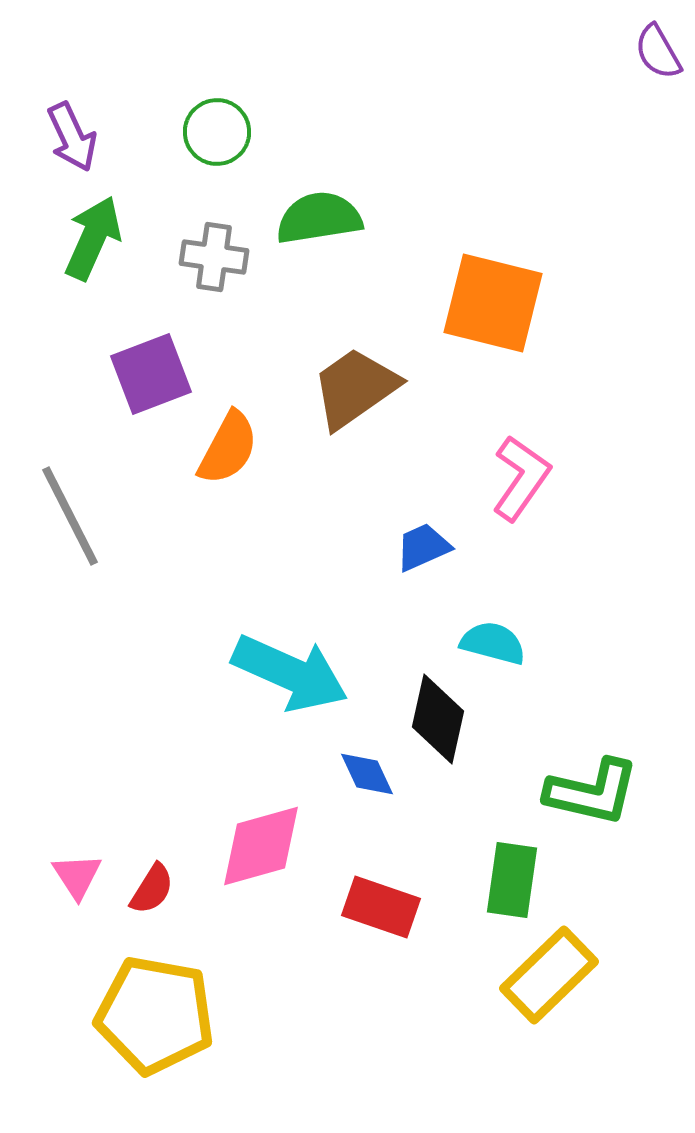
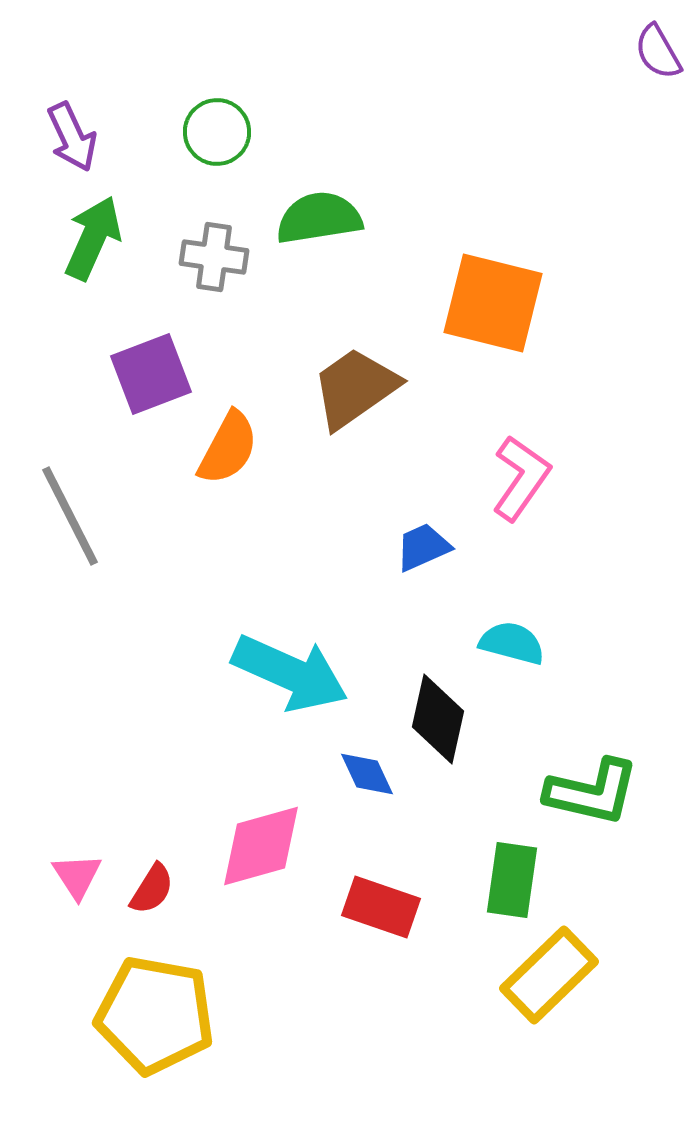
cyan semicircle: moved 19 px right
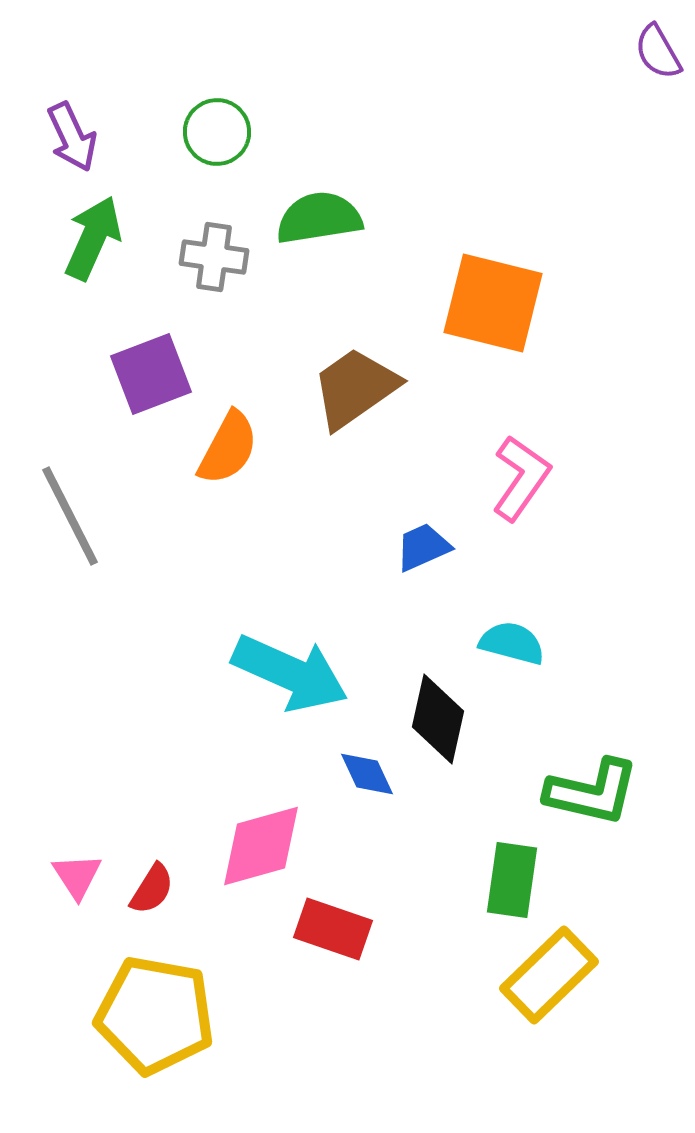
red rectangle: moved 48 px left, 22 px down
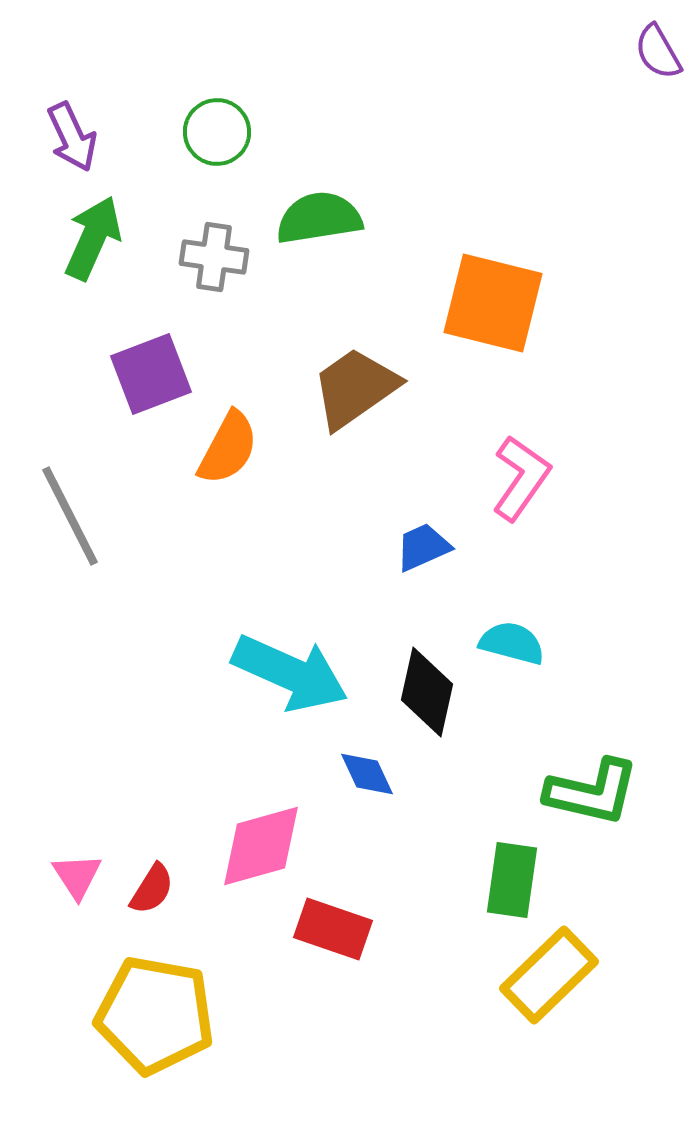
black diamond: moved 11 px left, 27 px up
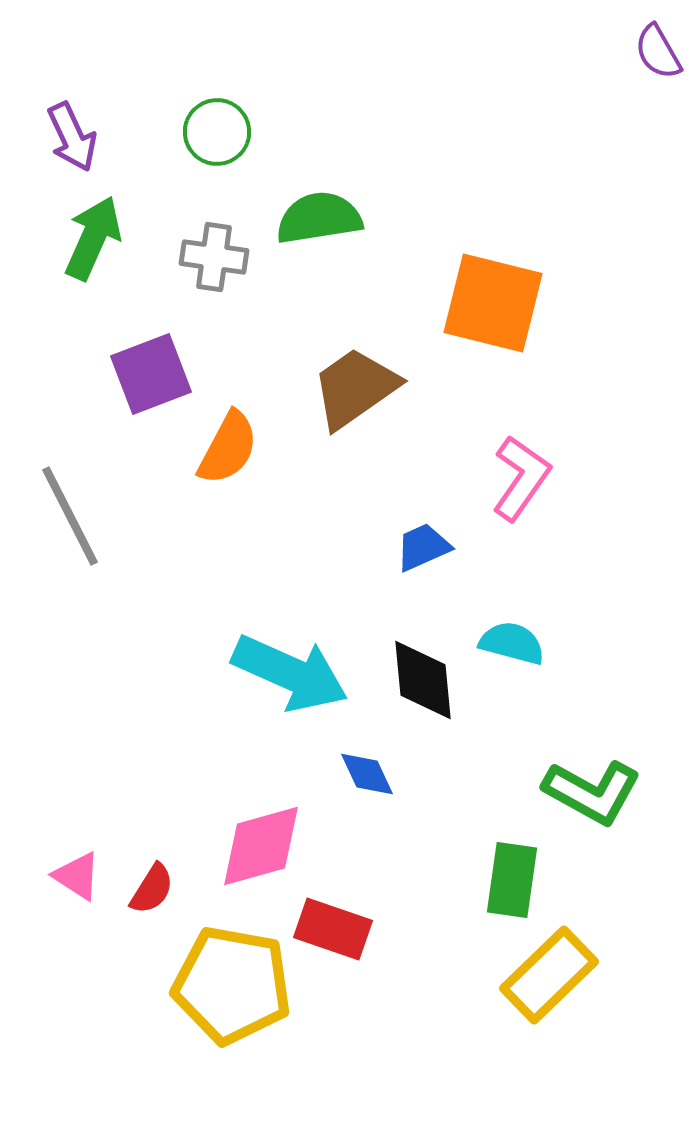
black diamond: moved 4 px left, 12 px up; rotated 18 degrees counterclockwise
green L-shape: rotated 16 degrees clockwise
pink triangle: rotated 24 degrees counterclockwise
yellow pentagon: moved 77 px right, 30 px up
